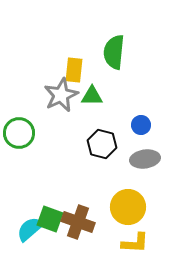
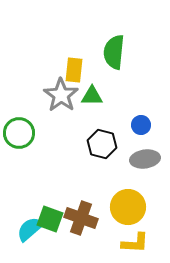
gray star: rotated 12 degrees counterclockwise
brown cross: moved 3 px right, 4 px up
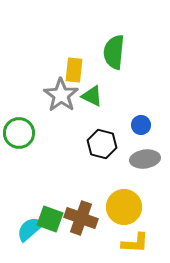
green triangle: rotated 25 degrees clockwise
yellow circle: moved 4 px left
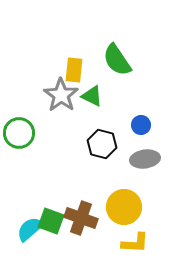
green semicircle: moved 3 px right, 8 px down; rotated 40 degrees counterclockwise
green square: moved 1 px right, 2 px down
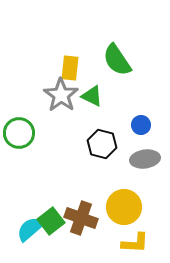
yellow rectangle: moved 4 px left, 2 px up
green square: rotated 32 degrees clockwise
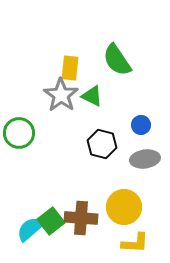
brown cross: rotated 16 degrees counterclockwise
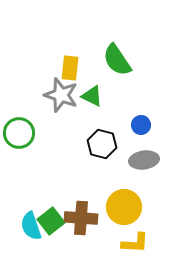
gray star: rotated 16 degrees counterclockwise
gray ellipse: moved 1 px left, 1 px down
cyan semicircle: moved 1 px right, 3 px up; rotated 68 degrees counterclockwise
